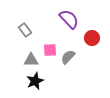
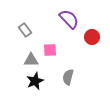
red circle: moved 1 px up
gray semicircle: moved 20 px down; rotated 28 degrees counterclockwise
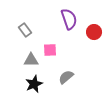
purple semicircle: rotated 25 degrees clockwise
red circle: moved 2 px right, 5 px up
gray semicircle: moved 2 px left; rotated 35 degrees clockwise
black star: moved 1 px left, 3 px down
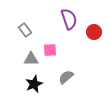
gray triangle: moved 1 px up
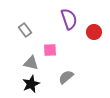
gray triangle: moved 4 px down; rotated 14 degrees clockwise
black star: moved 3 px left
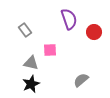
gray semicircle: moved 15 px right, 3 px down
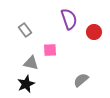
black star: moved 5 px left
